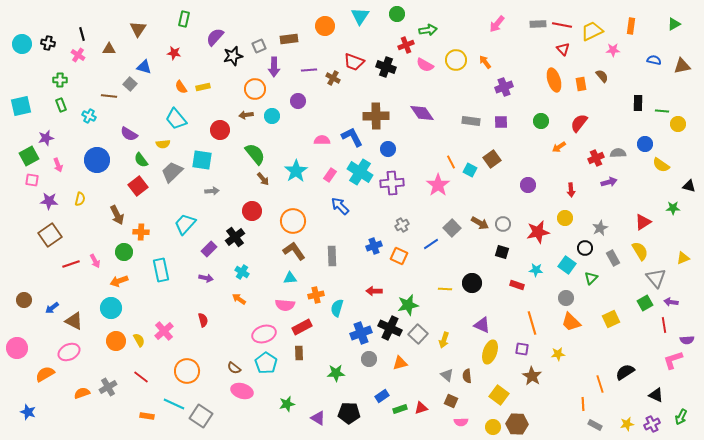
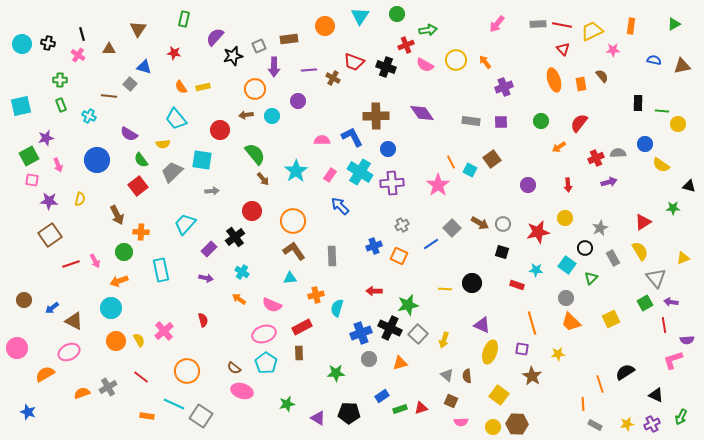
red arrow at (571, 190): moved 3 px left, 5 px up
pink semicircle at (285, 305): moved 13 px left; rotated 18 degrees clockwise
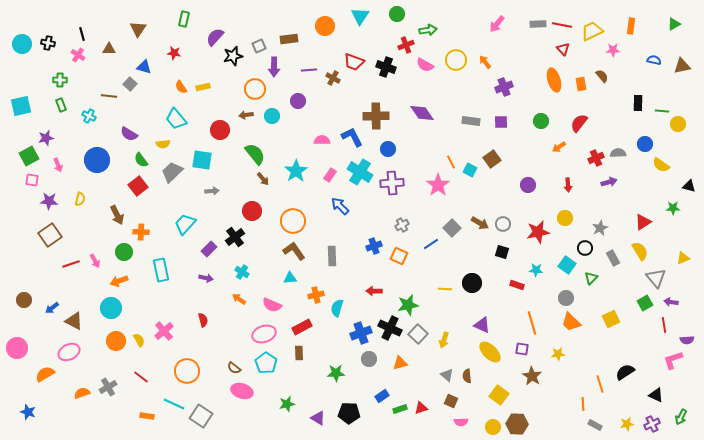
yellow ellipse at (490, 352): rotated 65 degrees counterclockwise
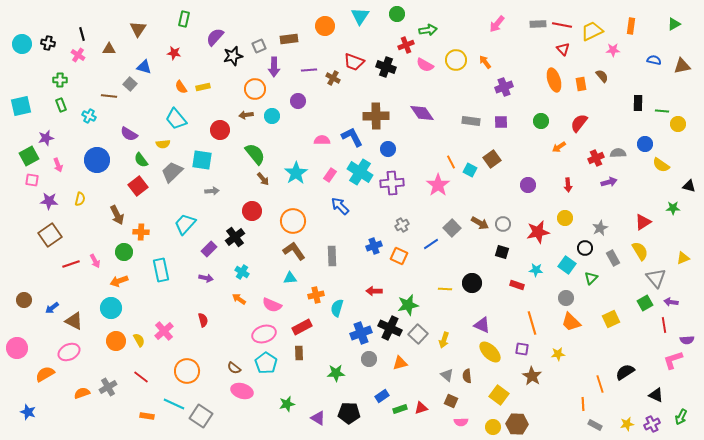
cyan star at (296, 171): moved 2 px down
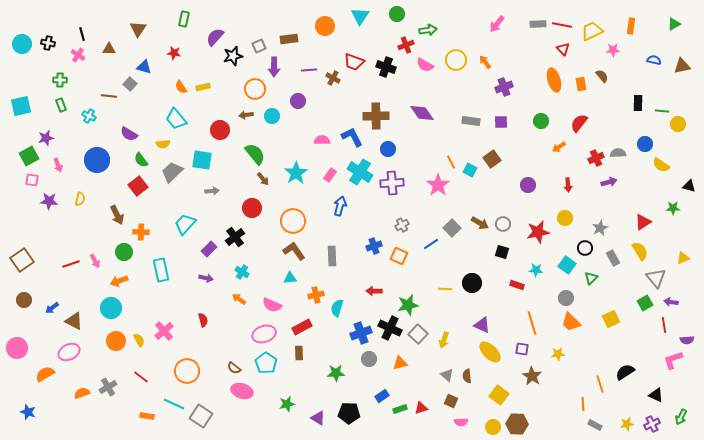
blue arrow at (340, 206): rotated 60 degrees clockwise
red circle at (252, 211): moved 3 px up
brown square at (50, 235): moved 28 px left, 25 px down
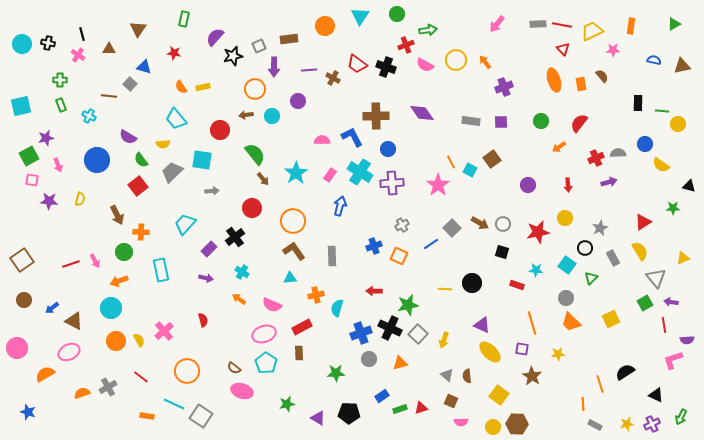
red trapezoid at (354, 62): moved 3 px right, 2 px down; rotated 15 degrees clockwise
purple semicircle at (129, 134): moved 1 px left, 3 px down
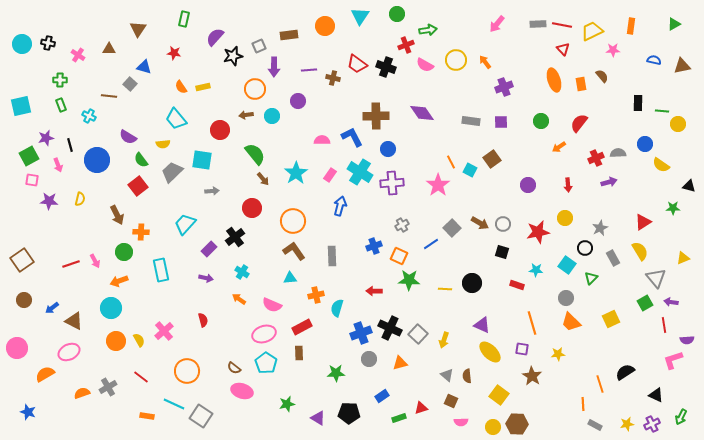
black line at (82, 34): moved 12 px left, 111 px down
brown rectangle at (289, 39): moved 4 px up
brown cross at (333, 78): rotated 16 degrees counterclockwise
green star at (408, 305): moved 1 px right, 25 px up; rotated 15 degrees clockwise
green rectangle at (400, 409): moved 1 px left, 9 px down
